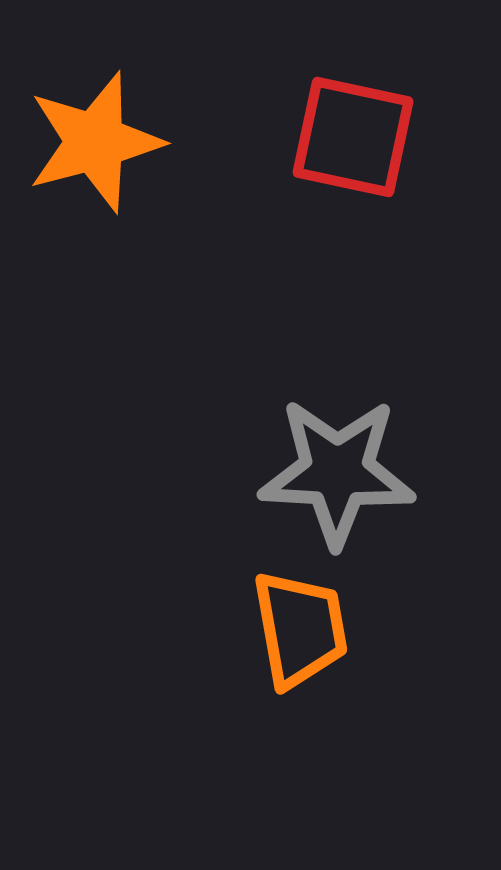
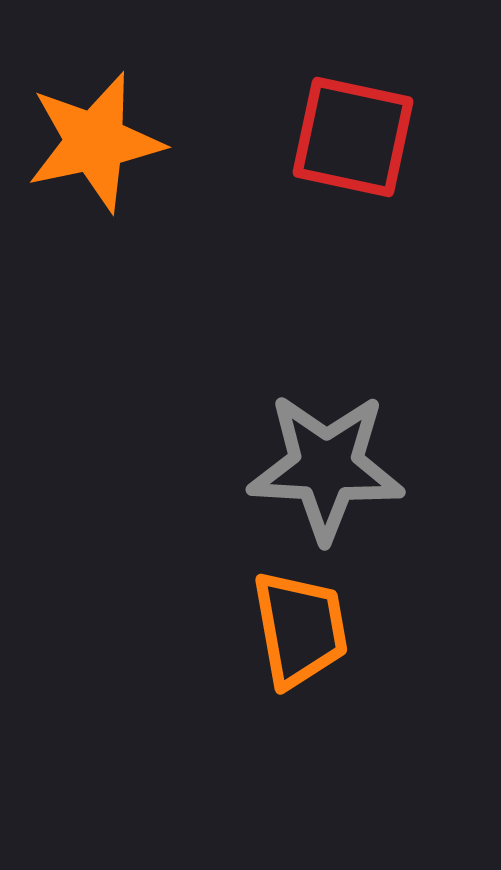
orange star: rotated 3 degrees clockwise
gray star: moved 11 px left, 5 px up
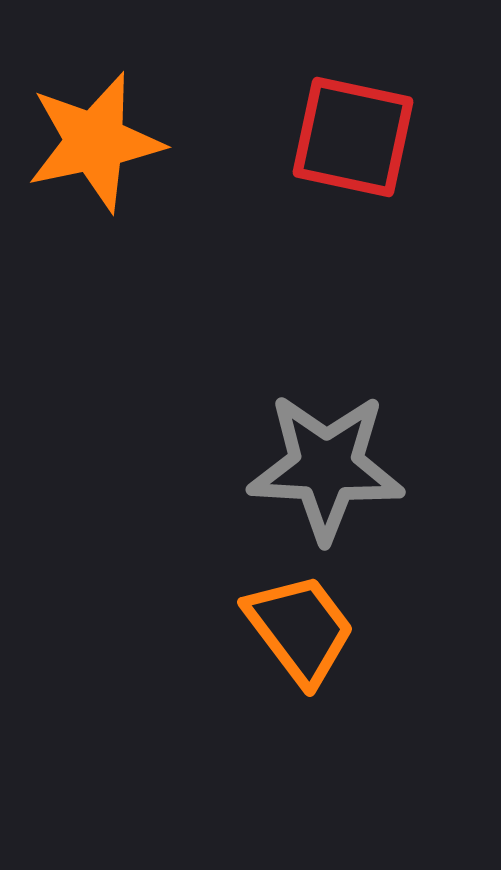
orange trapezoid: rotated 27 degrees counterclockwise
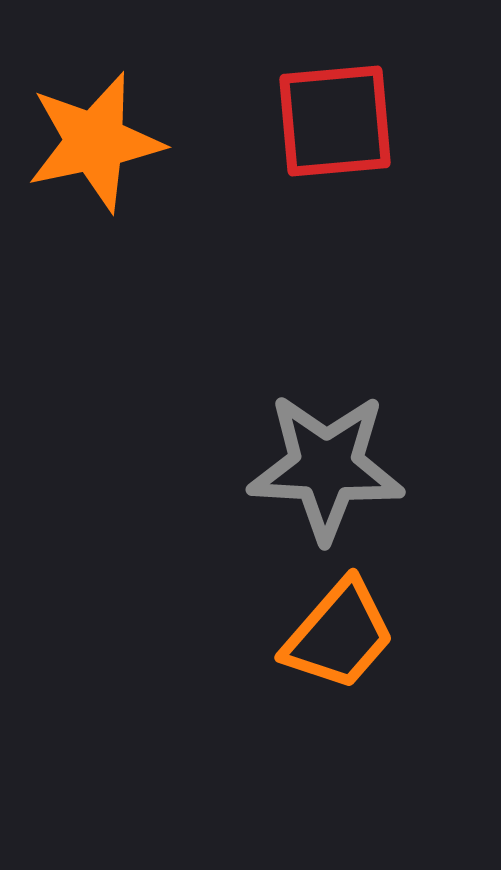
red square: moved 18 px left, 16 px up; rotated 17 degrees counterclockwise
orange trapezoid: moved 39 px right, 6 px down; rotated 78 degrees clockwise
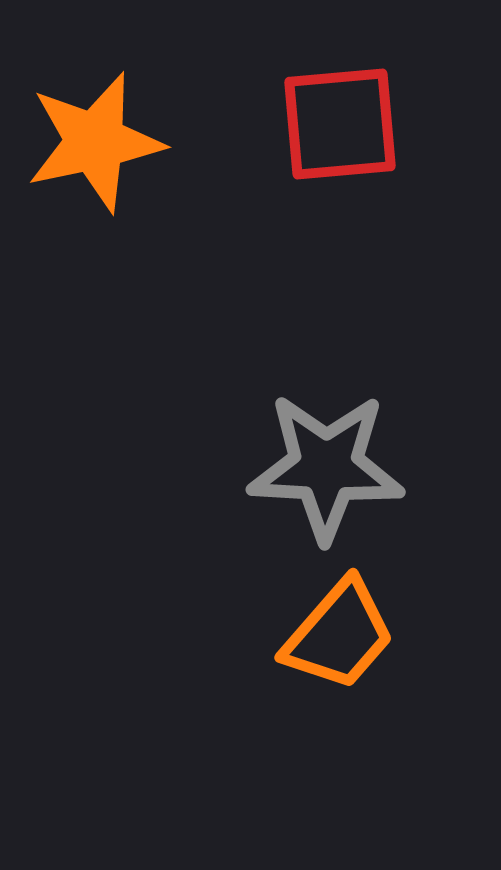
red square: moved 5 px right, 3 px down
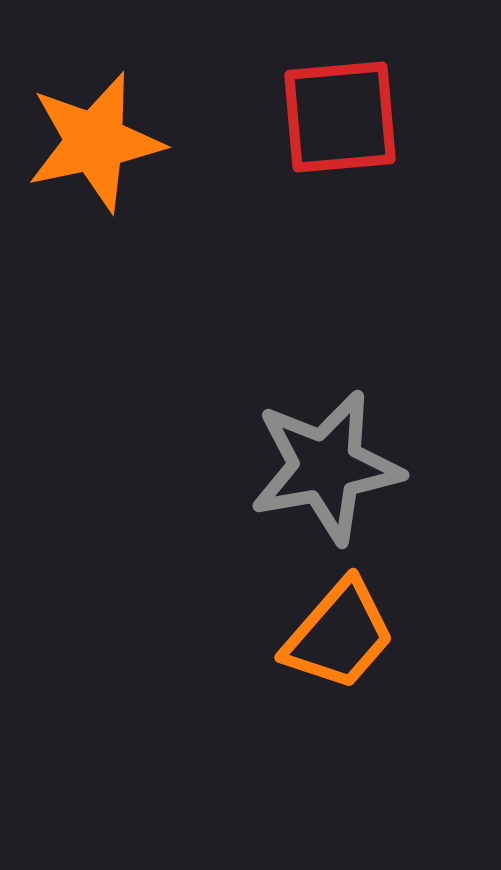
red square: moved 7 px up
gray star: rotated 13 degrees counterclockwise
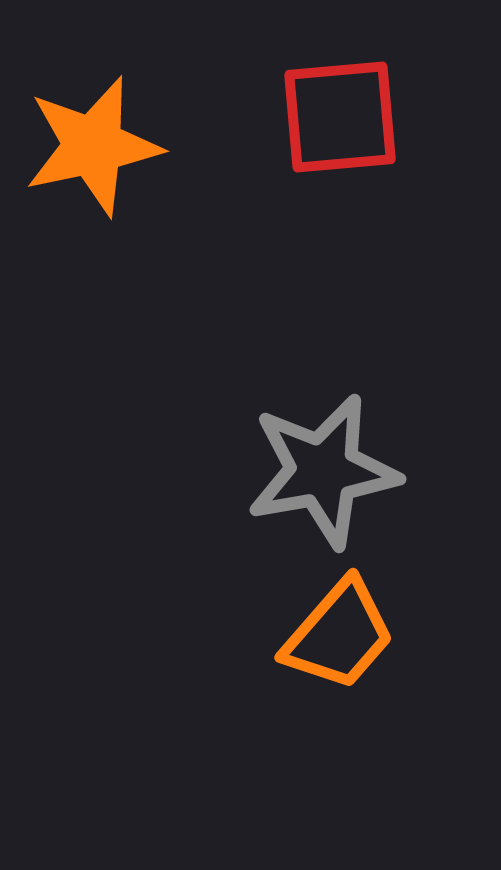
orange star: moved 2 px left, 4 px down
gray star: moved 3 px left, 4 px down
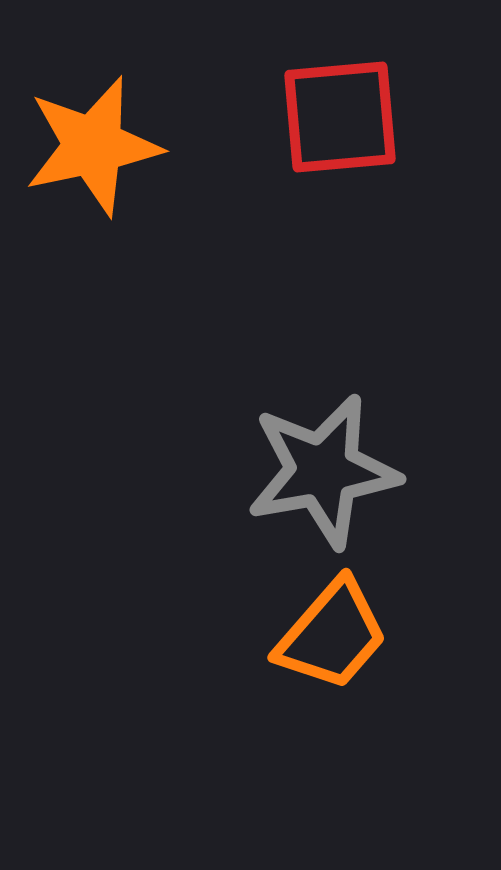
orange trapezoid: moved 7 px left
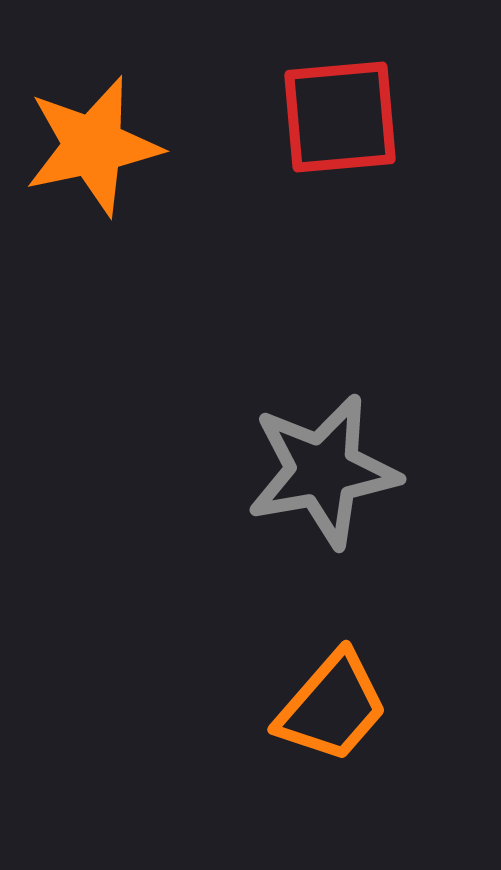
orange trapezoid: moved 72 px down
